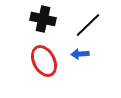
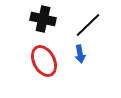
blue arrow: rotated 96 degrees counterclockwise
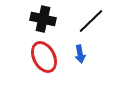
black line: moved 3 px right, 4 px up
red ellipse: moved 4 px up
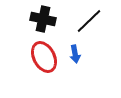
black line: moved 2 px left
blue arrow: moved 5 px left
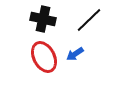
black line: moved 1 px up
blue arrow: rotated 66 degrees clockwise
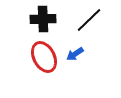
black cross: rotated 15 degrees counterclockwise
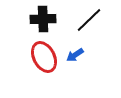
blue arrow: moved 1 px down
